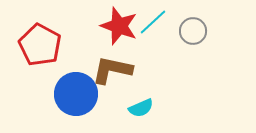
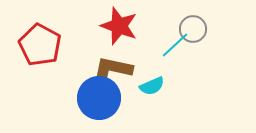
cyan line: moved 22 px right, 23 px down
gray circle: moved 2 px up
blue circle: moved 23 px right, 4 px down
cyan semicircle: moved 11 px right, 22 px up
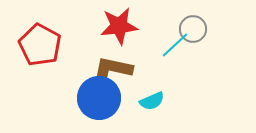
red star: rotated 27 degrees counterclockwise
cyan semicircle: moved 15 px down
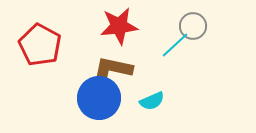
gray circle: moved 3 px up
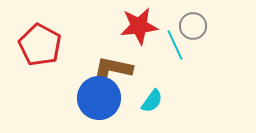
red star: moved 20 px right
cyan line: rotated 72 degrees counterclockwise
cyan semicircle: rotated 30 degrees counterclockwise
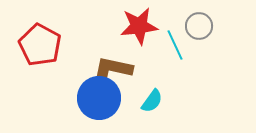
gray circle: moved 6 px right
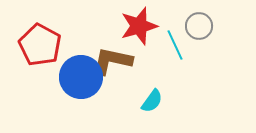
red star: rotated 9 degrees counterclockwise
brown L-shape: moved 9 px up
blue circle: moved 18 px left, 21 px up
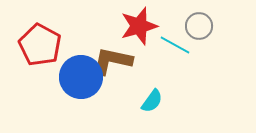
cyan line: rotated 36 degrees counterclockwise
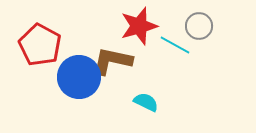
blue circle: moved 2 px left
cyan semicircle: moved 6 px left, 1 px down; rotated 100 degrees counterclockwise
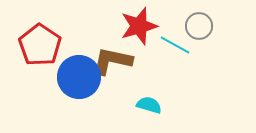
red pentagon: rotated 6 degrees clockwise
cyan semicircle: moved 3 px right, 3 px down; rotated 10 degrees counterclockwise
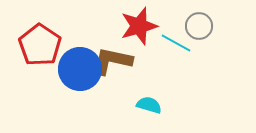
cyan line: moved 1 px right, 2 px up
blue circle: moved 1 px right, 8 px up
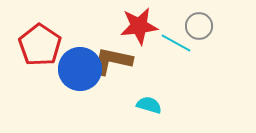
red star: rotated 9 degrees clockwise
